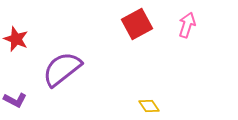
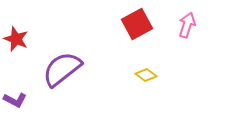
yellow diamond: moved 3 px left, 31 px up; rotated 20 degrees counterclockwise
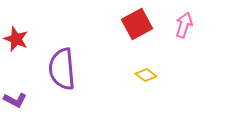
pink arrow: moved 3 px left
purple semicircle: rotated 57 degrees counterclockwise
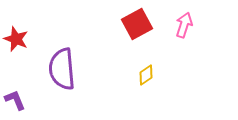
yellow diamond: rotated 70 degrees counterclockwise
purple L-shape: rotated 140 degrees counterclockwise
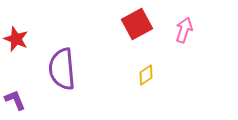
pink arrow: moved 5 px down
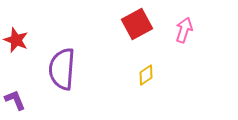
red star: moved 1 px down
purple semicircle: rotated 9 degrees clockwise
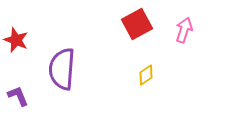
purple L-shape: moved 3 px right, 4 px up
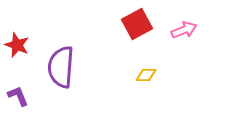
pink arrow: rotated 50 degrees clockwise
red star: moved 1 px right, 5 px down
purple semicircle: moved 1 px left, 2 px up
yellow diamond: rotated 35 degrees clockwise
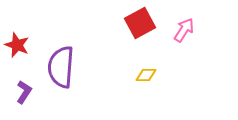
red square: moved 3 px right, 1 px up
pink arrow: rotated 35 degrees counterclockwise
purple L-shape: moved 6 px right, 4 px up; rotated 55 degrees clockwise
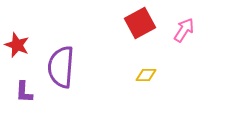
purple L-shape: rotated 150 degrees clockwise
